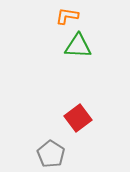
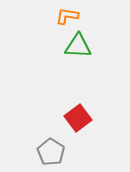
gray pentagon: moved 2 px up
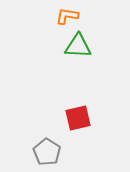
red square: rotated 24 degrees clockwise
gray pentagon: moved 4 px left
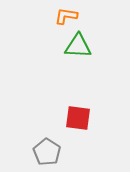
orange L-shape: moved 1 px left
red square: rotated 20 degrees clockwise
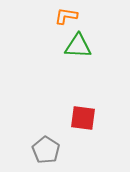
red square: moved 5 px right
gray pentagon: moved 1 px left, 2 px up
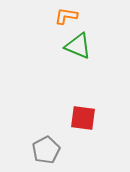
green triangle: rotated 20 degrees clockwise
gray pentagon: rotated 12 degrees clockwise
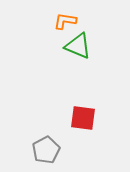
orange L-shape: moved 1 px left, 5 px down
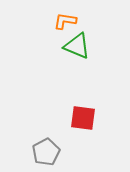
green triangle: moved 1 px left
gray pentagon: moved 2 px down
